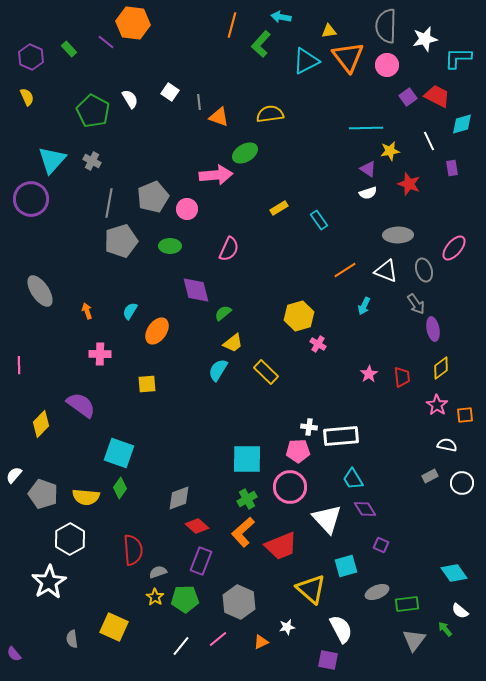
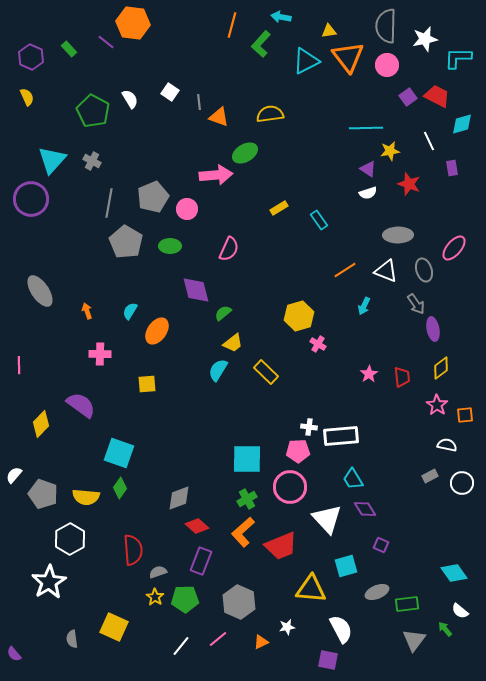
gray pentagon at (121, 241): moved 5 px right, 1 px down; rotated 24 degrees counterclockwise
yellow triangle at (311, 589): rotated 36 degrees counterclockwise
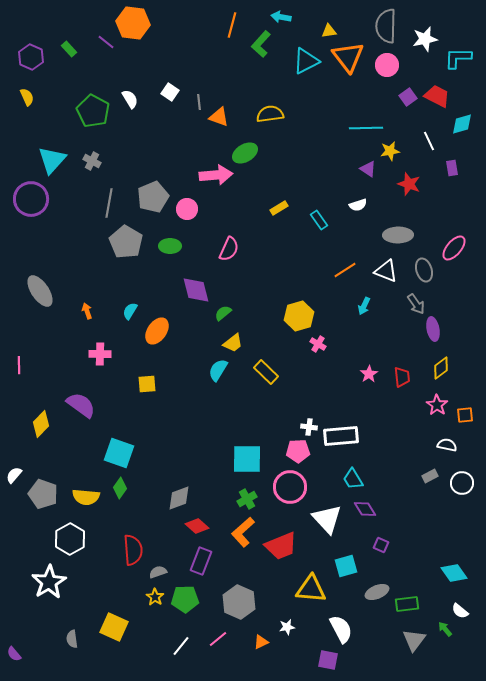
white semicircle at (368, 193): moved 10 px left, 12 px down
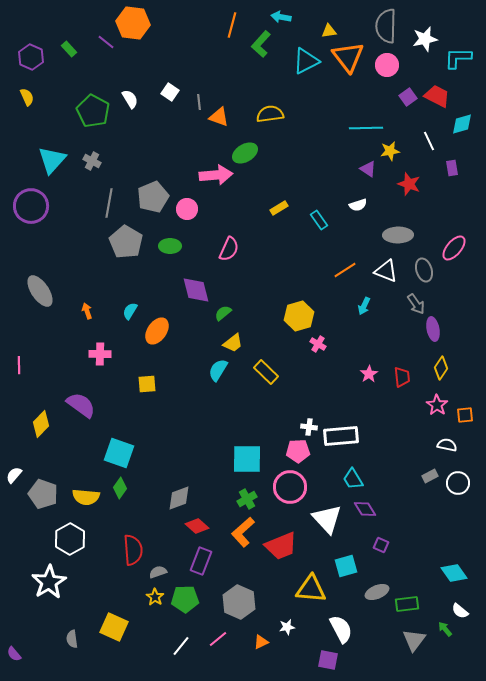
purple circle at (31, 199): moved 7 px down
yellow diamond at (441, 368): rotated 20 degrees counterclockwise
white circle at (462, 483): moved 4 px left
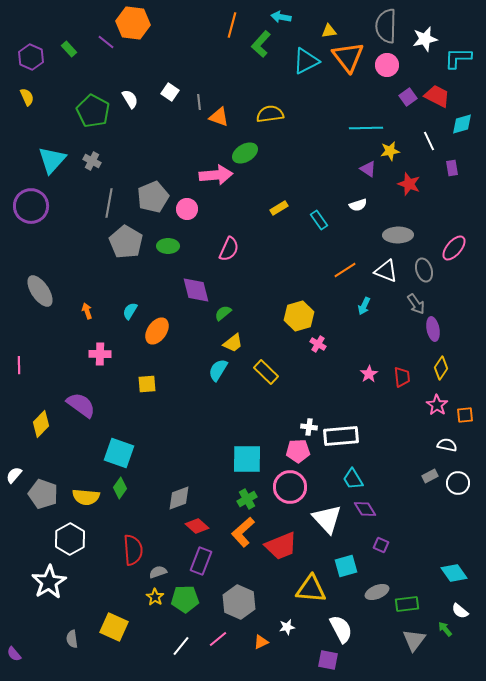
green ellipse at (170, 246): moved 2 px left
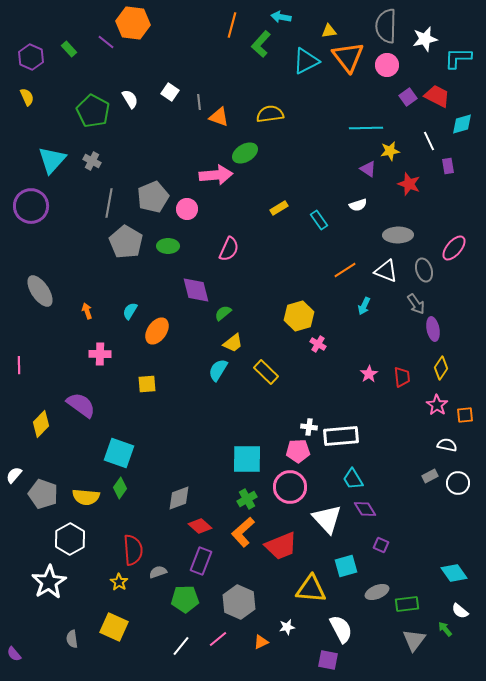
purple rectangle at (452, 168): moved 4 px left, 2 px up
red diamond at (197, 526): moved 3 px right
yellow star at (155, 597): moved 36 px left, 15 px up
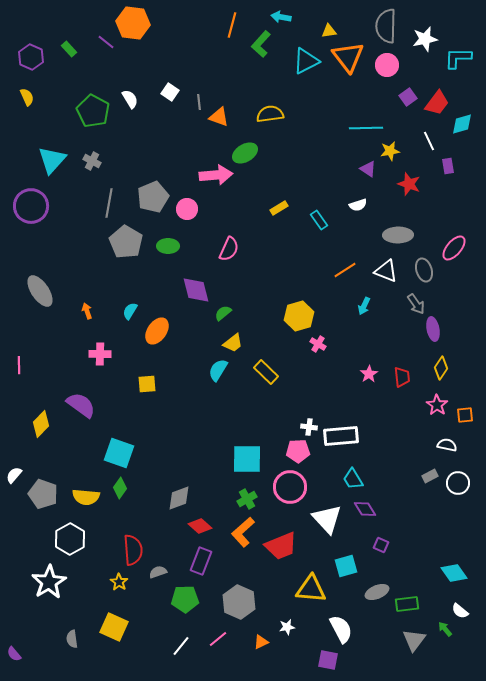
red trapezoid at (437, 96): moved 7 px down; rotated 100 degrees clockwise
